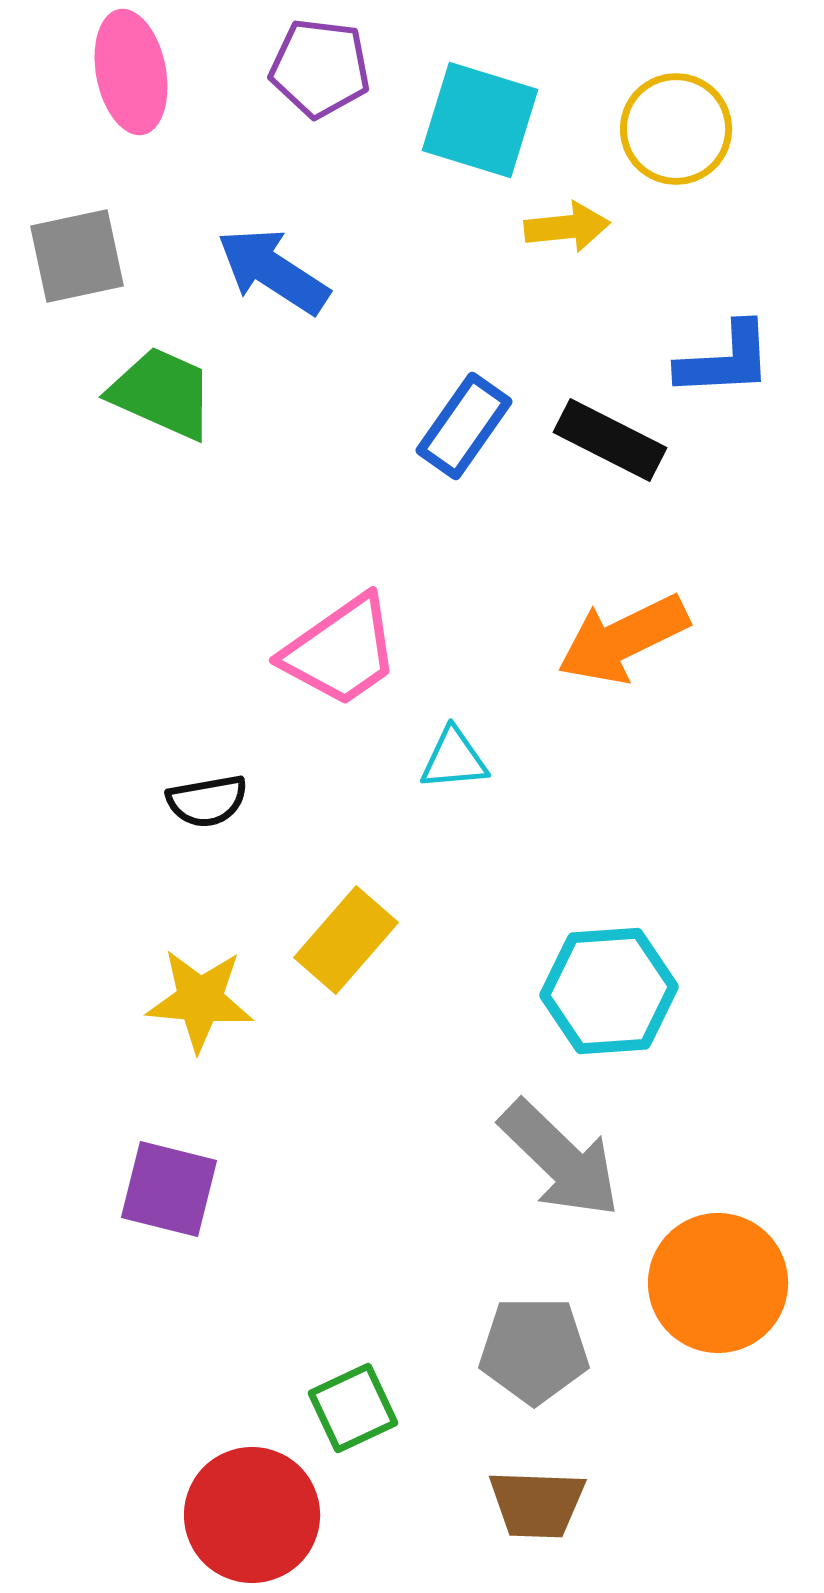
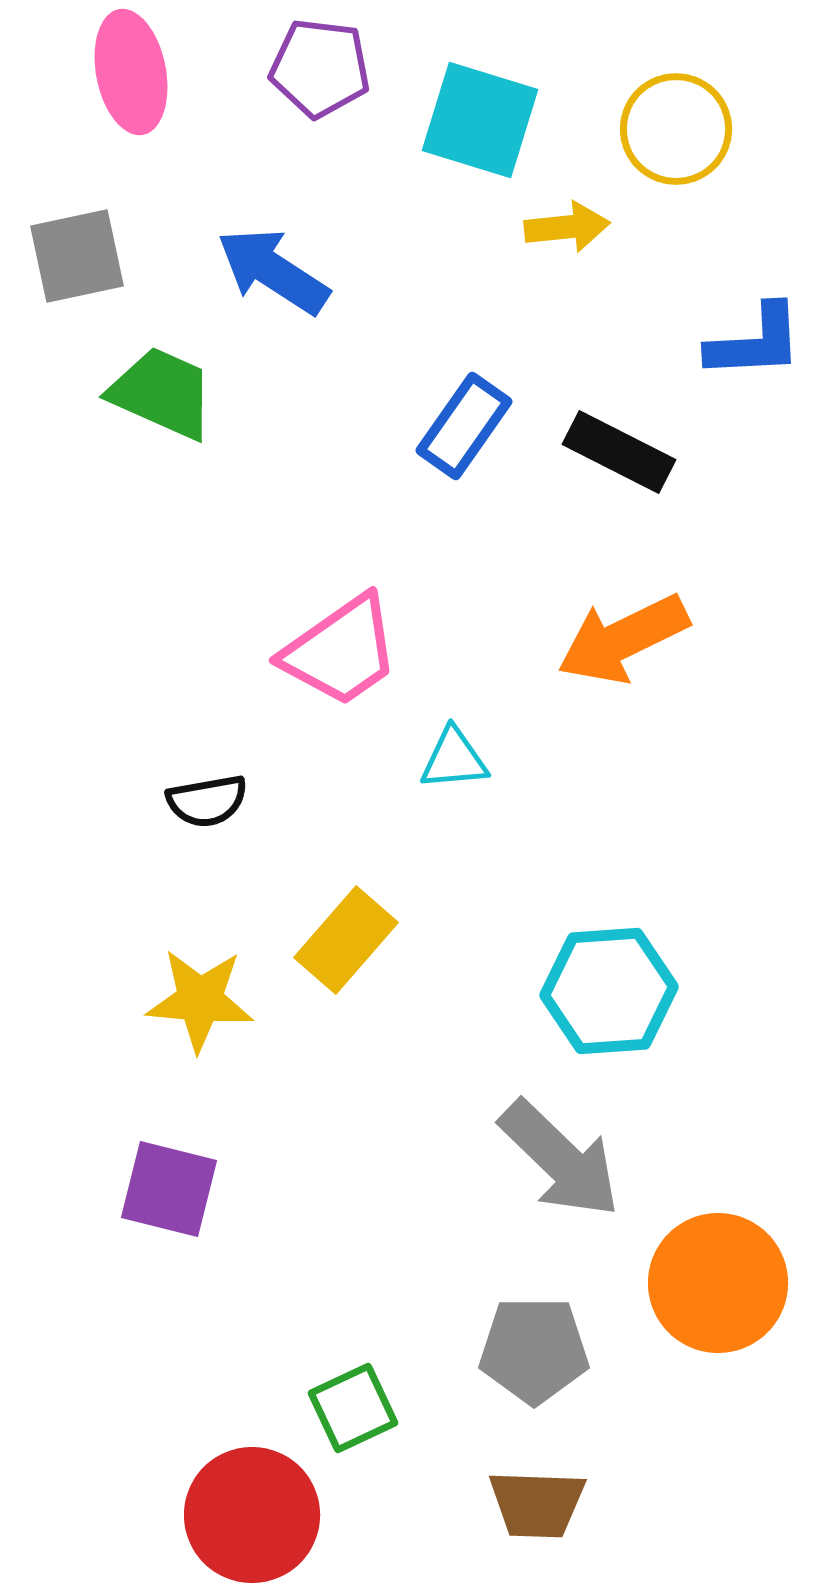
blue L-shape: moved 30 px right, 18 px up
black rectangle: moved 9 px right, 12 px down
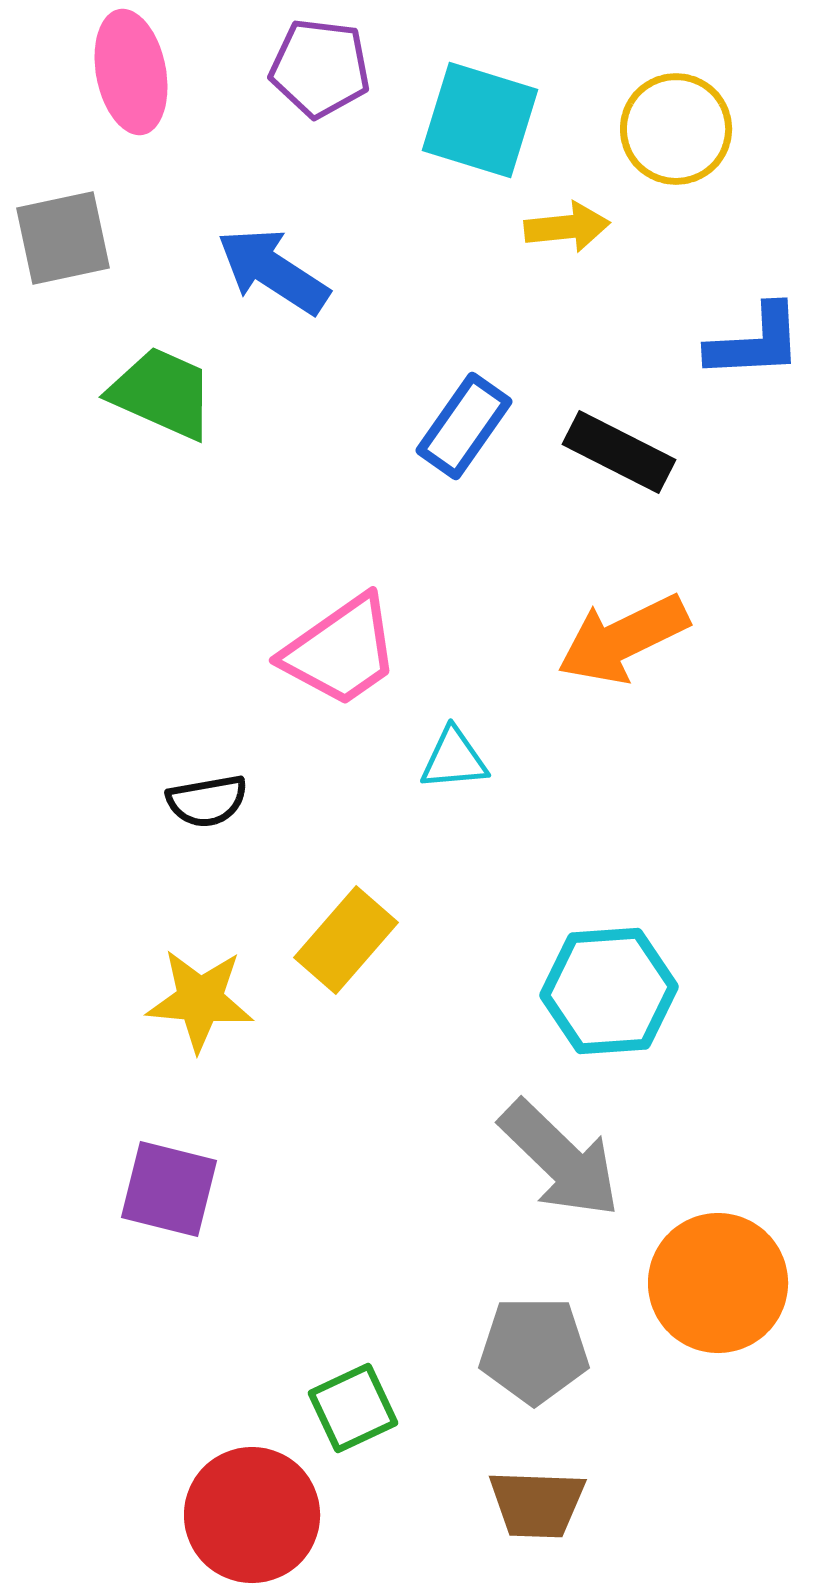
gray square: moved 14 px left, 18 px up
